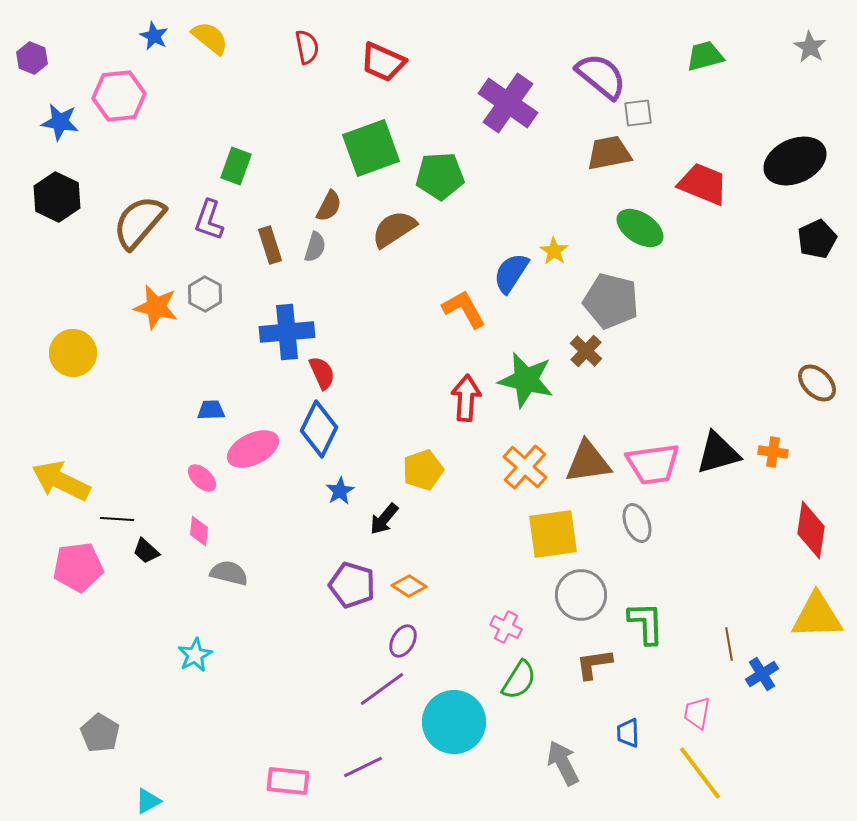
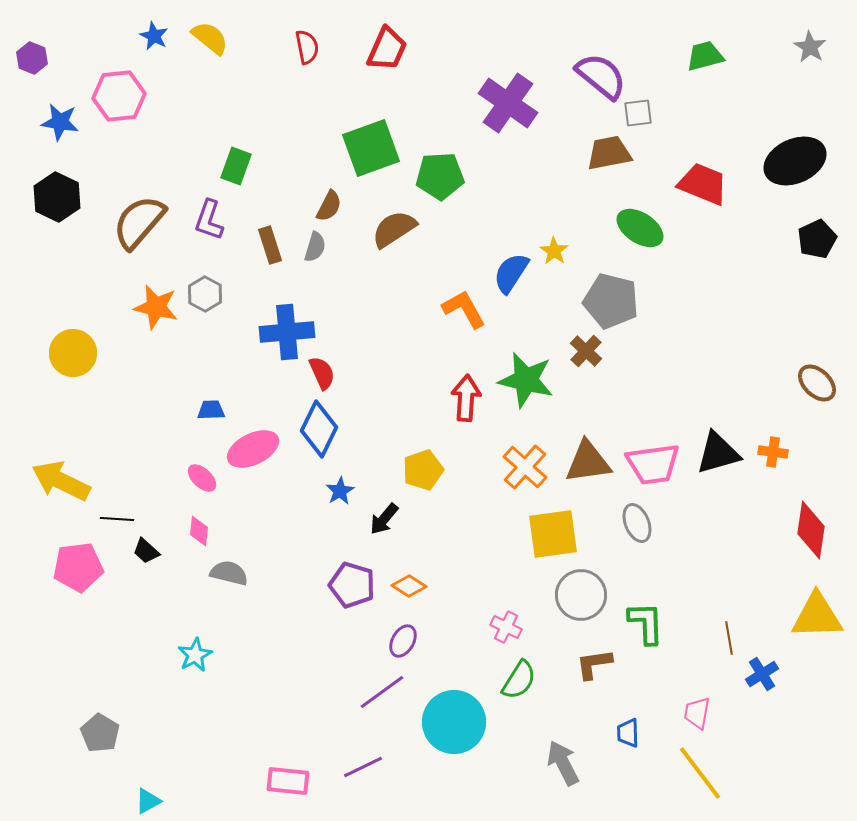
red trapezoid at (383, 62): moved 4 px right, 13 px up; rotated 90 degrees counterclockwise
brown line at (729, 644): moved 6 px up
purple line at (382, 689): moved 3 px down
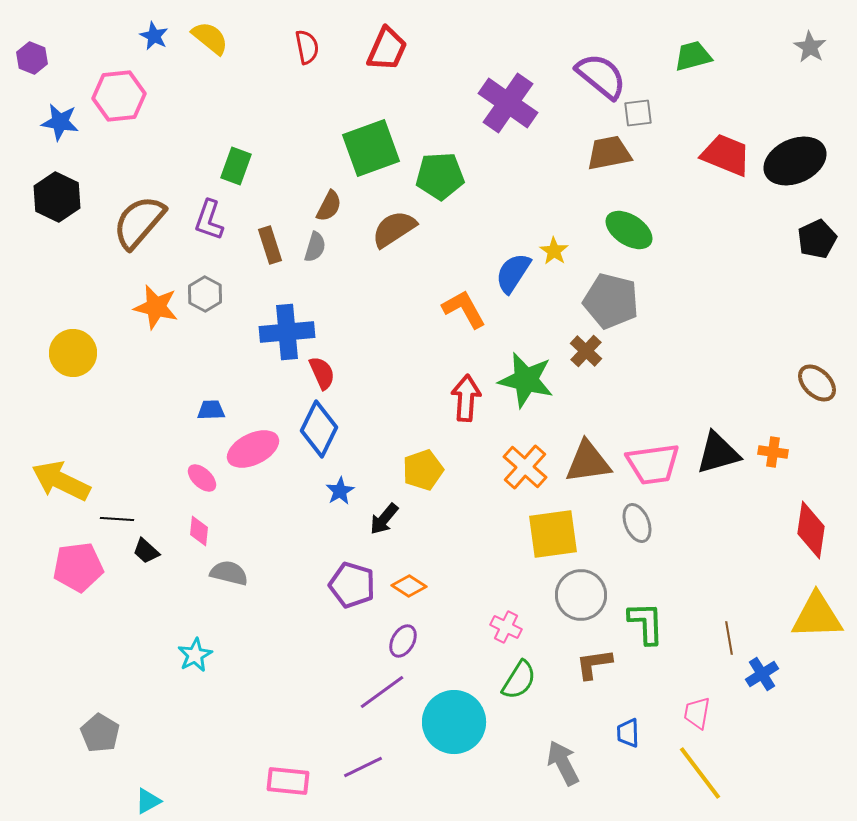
green trapezoid at (705, 56): moved 12 px left
red trapezoid at (703, 184): moved 23 px right, 29 px up
green ellipse at (640, 228): moved 11 px left, 2 px down
blue semicircle at (511, 273): moved 2 px right
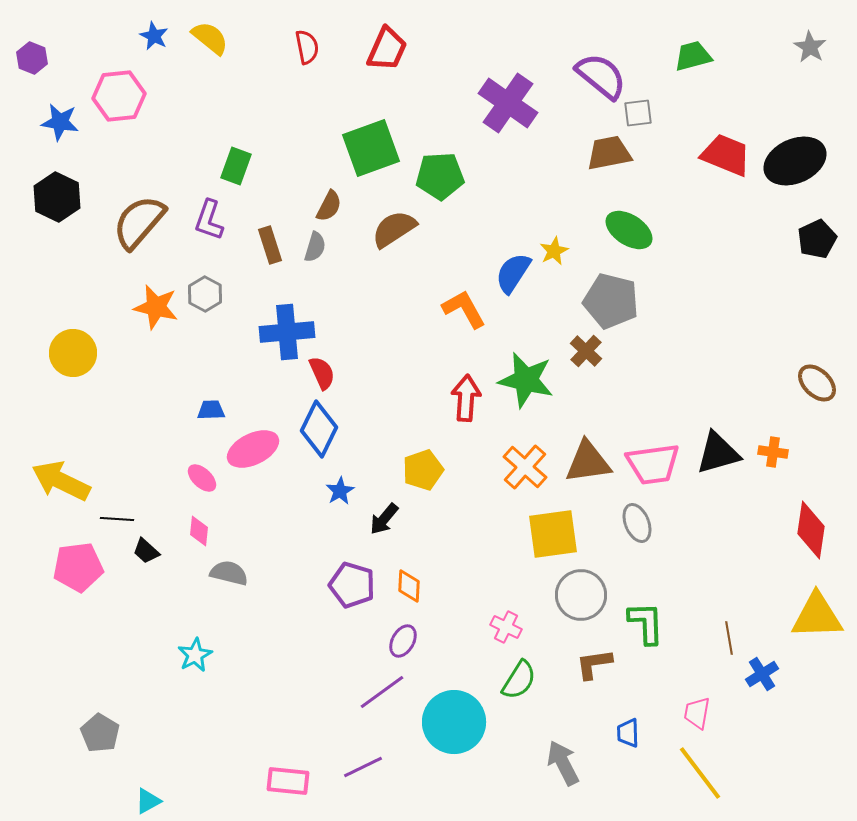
yellow star at (554, 251): rotated 12 degrees clockwise
orange diamond at (409, 586): rotated 60 degrees clockwise
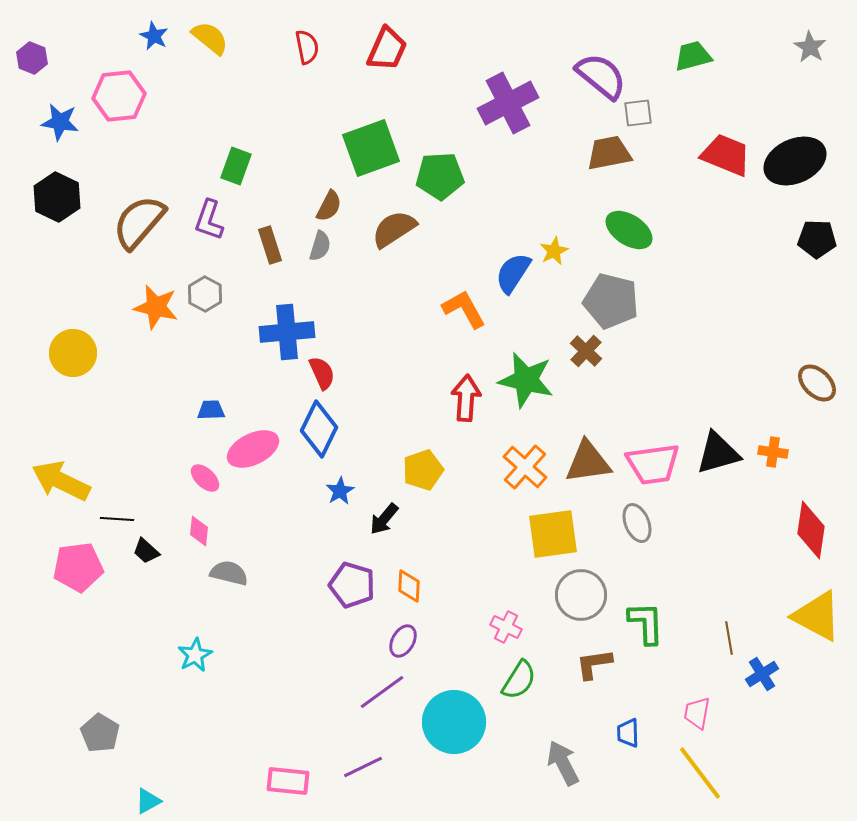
purple cross at (508, 103): rotated 28 degrees clockwise
black pentagon at (817, 239): rotated 27 degrees clockwise
gray semicircle at (315, 247): moved 5 px right, 1 px up
pink ellipse at (202, 478): moved 3 px right
yellow triangle at (817, 616): rotated 30 degrees clockwise
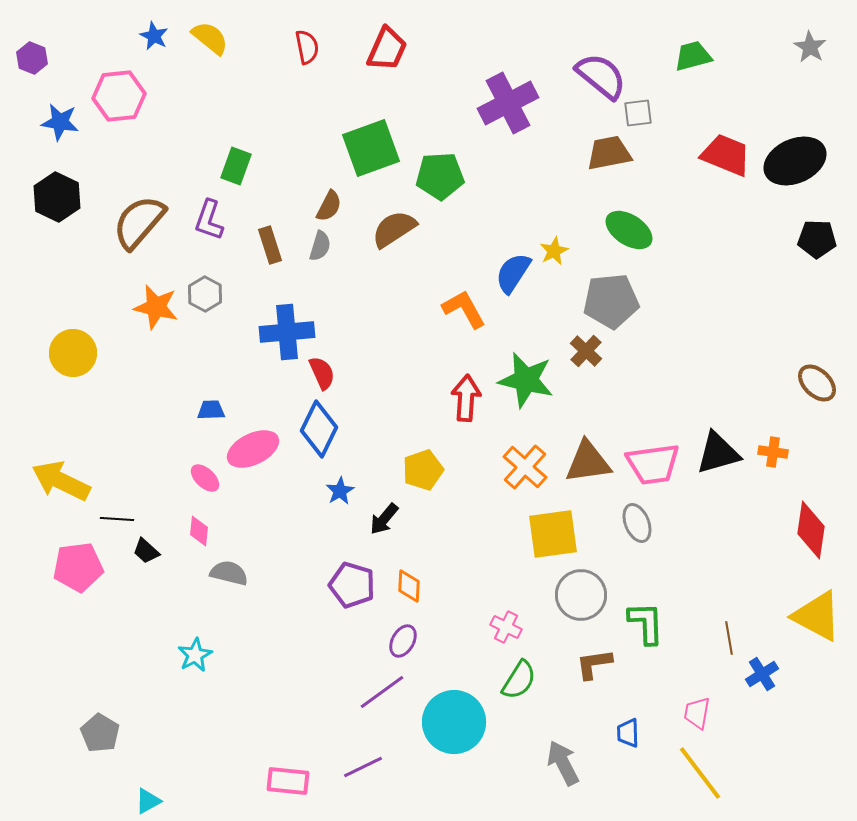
gray pentagon at (611, 301): rotated 20 degrees counterclockwise
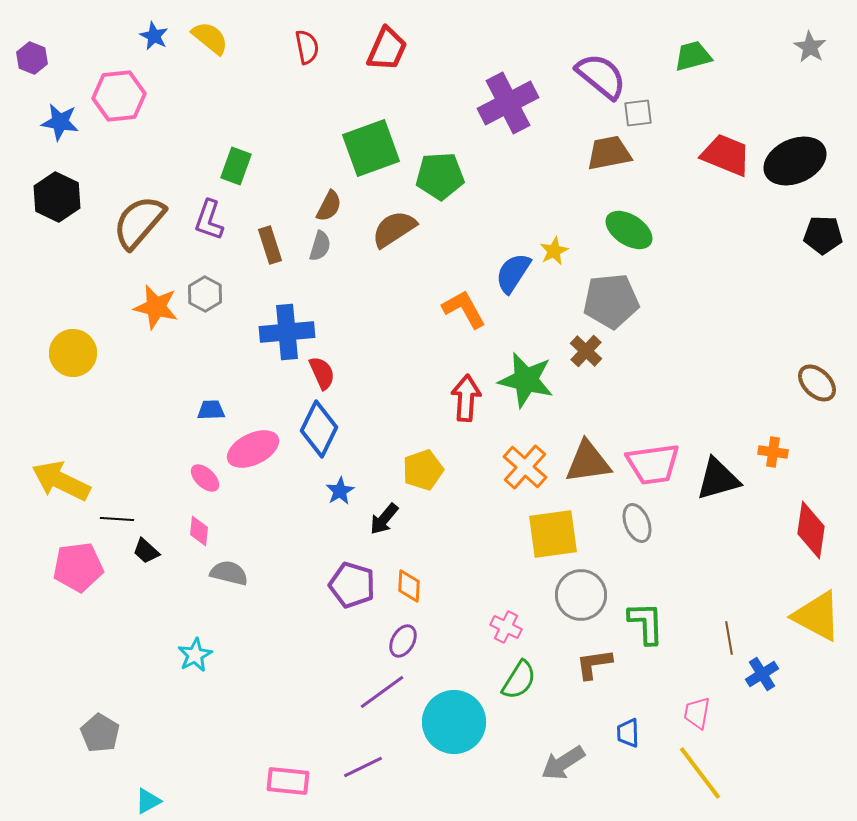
black pentagon at (817, 239): moved 6 px right, 4 px up
black triangle at (718, 453): moved 26 px down
gray arrow at (563, 763): rotated 96 degrees counterclockwise
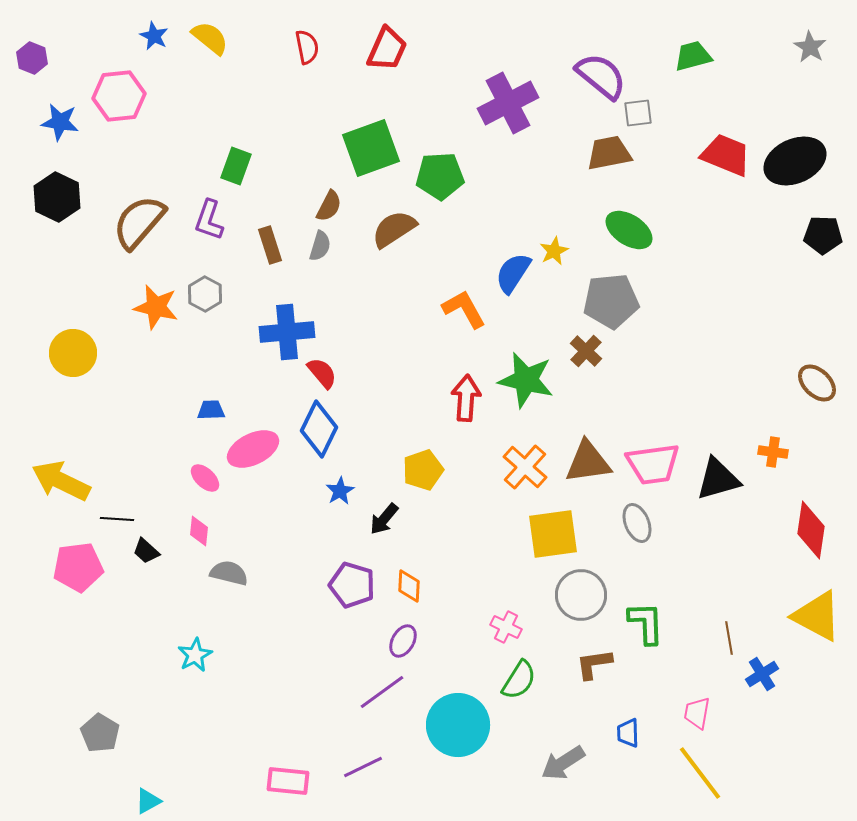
red semicircle at (322, 373): rotated 16 degrees counterclockwise
cyan circle at (454, 722): moved 4 px right, 3 px down
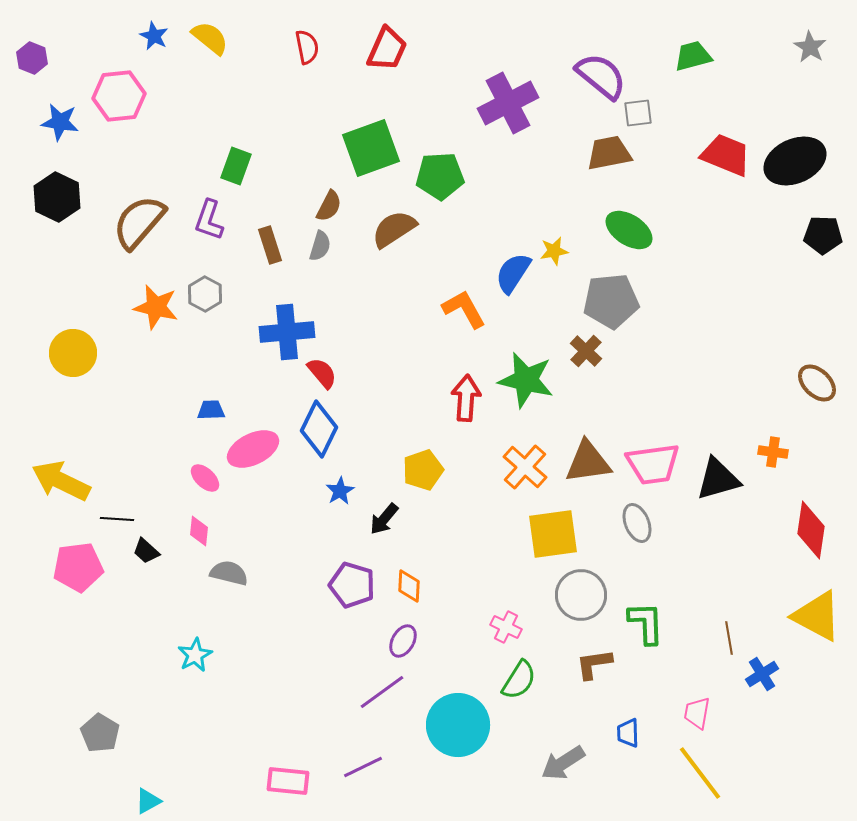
yellow star at (554, 251): rotated 16 degrees clockwise
